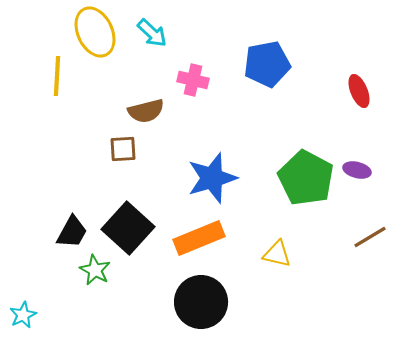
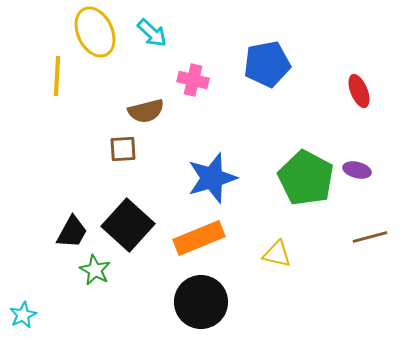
black square: moved 3 px up
brown line: rotated 16 degrees clockwise
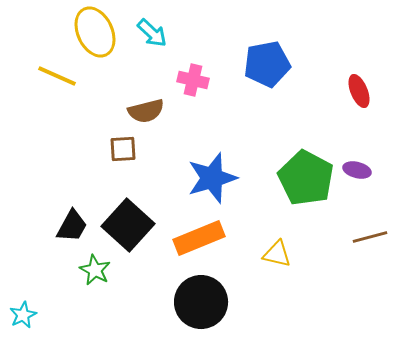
yellow line: rotated 69 degrees counterclockwise
black trapezoid: moved 6 px up
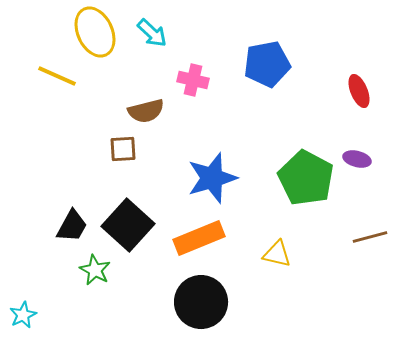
purple ellipse: moved 11 px up
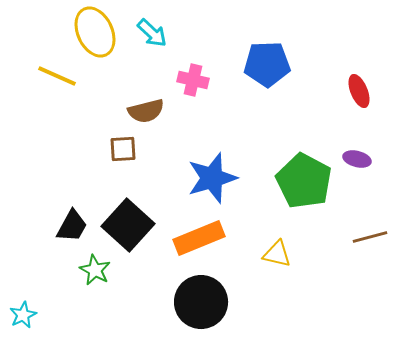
blue pentagon: rotated 9 degrees clockwise
green pentagon: moved 2 px left, 3 px down
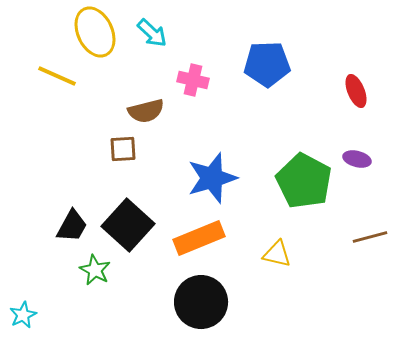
red ellipse: moved 3 px left
